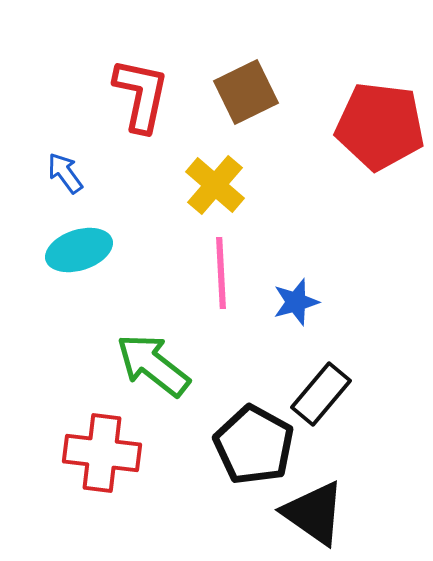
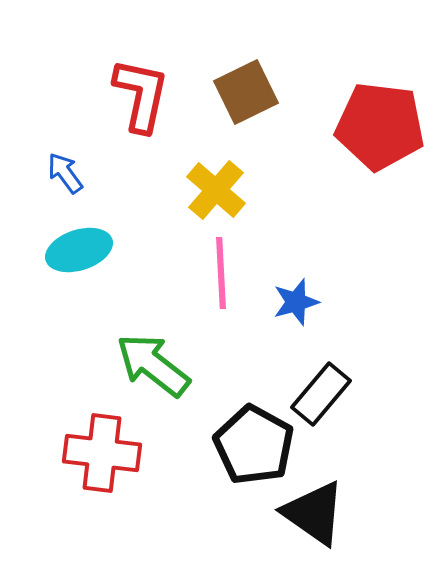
yellow cross: moved 1 px right, 5 px down
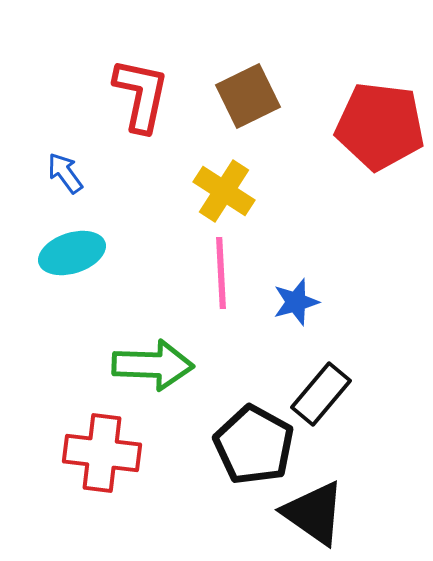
brown square: moved 2 px right, 4 px down
yellow cross: moved 8 px right, 1 px down; rotated 8 degrees counterclockwise
cyan ellipse: moved 7 px left, 3 px down
green arrow: rotated 144 degrees clockwise
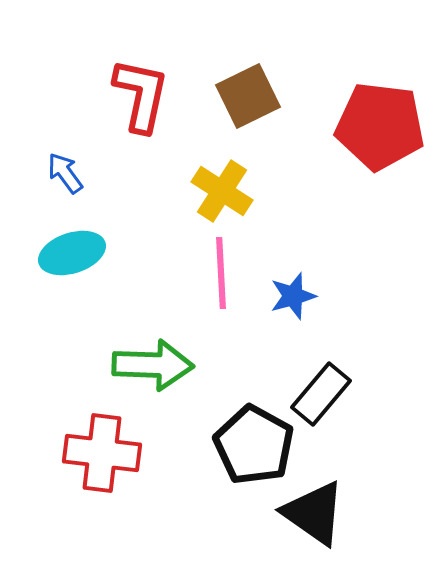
yellow cross: moved 2 px left
blue star: moved 3 px left, 6 px up
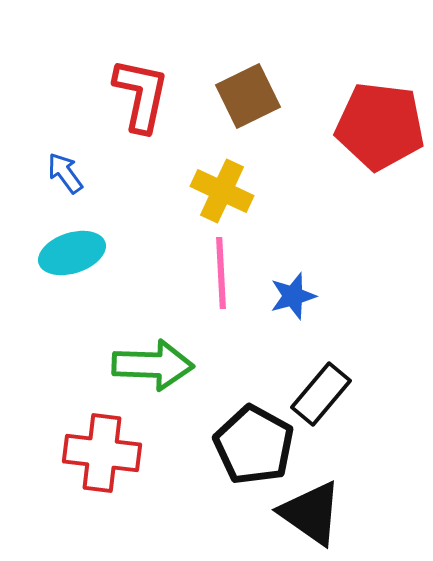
yellow cross: rotated 8 degrees counterclockwise
black triangle: moved 3 px left
